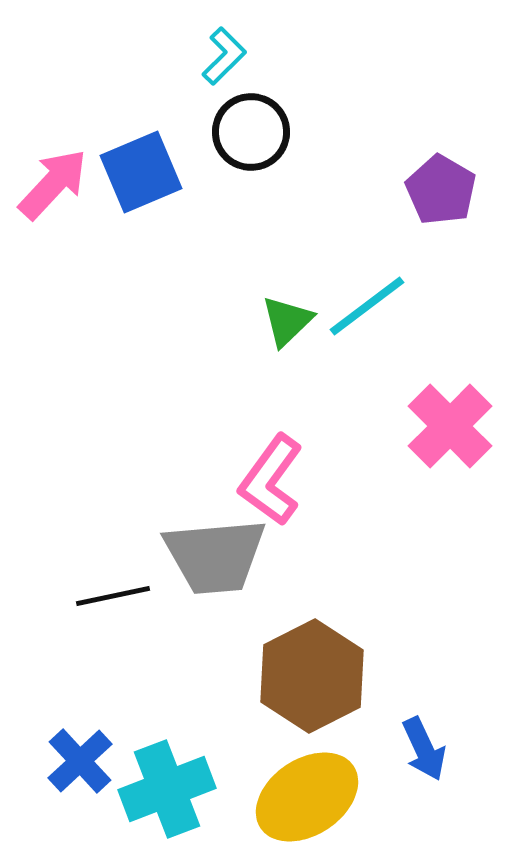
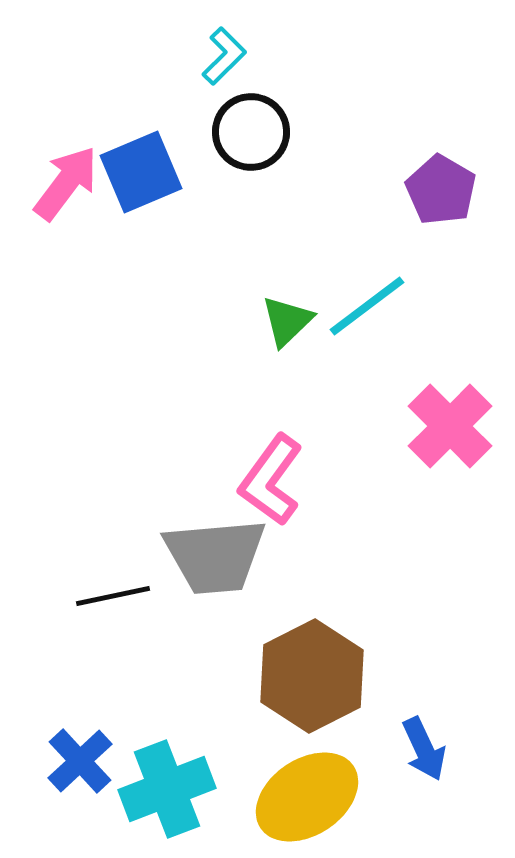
pink arrow: moved 13 px right, 1 px up; rotated 6 degrees counterclockwise
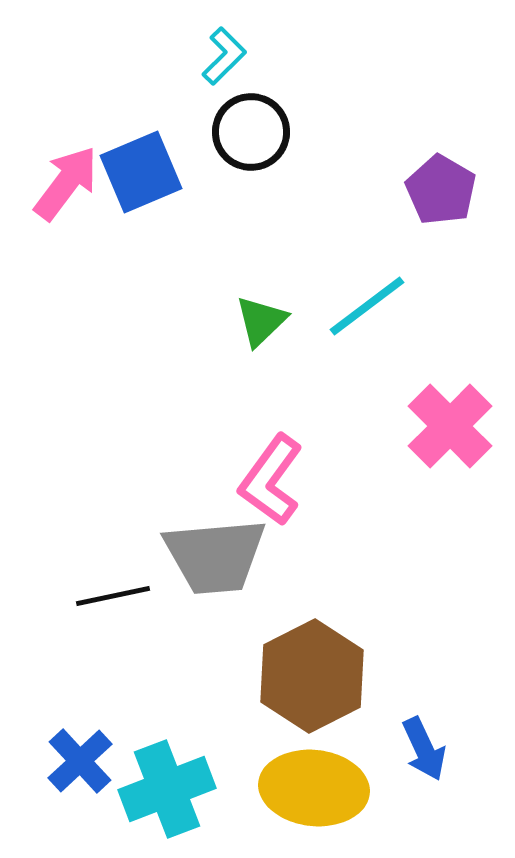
green triangle: moved 26 px left
yellow ellipse: moved 7 px right, 9 px up; rotated 40 degrees clockwise
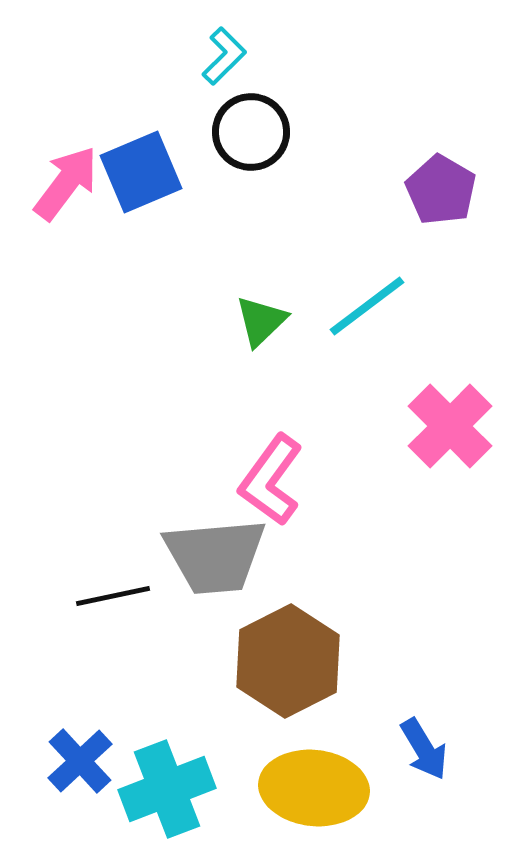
brown hexagon: moved 24 px left, 15 px up
blue arrow: rotated 6 degrees counterclockwise
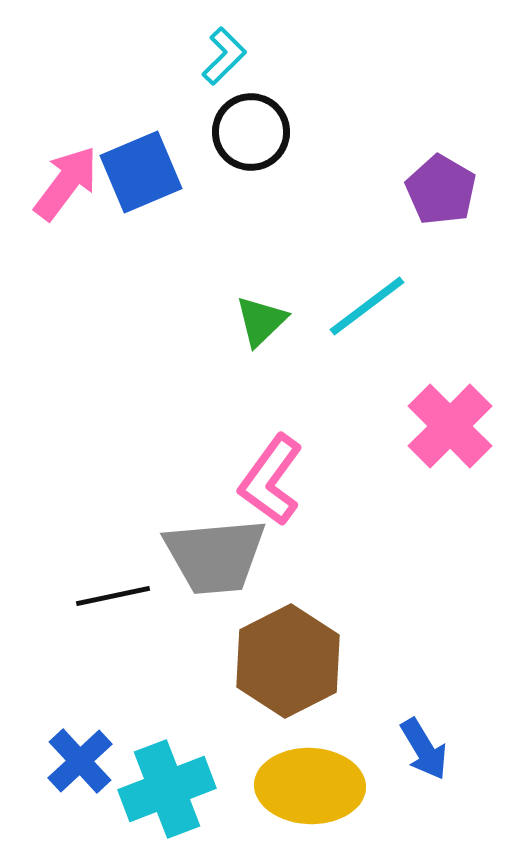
yellow ellipse: moved 4 px left, 2 px up; rotated 4 degrees counterclockwise
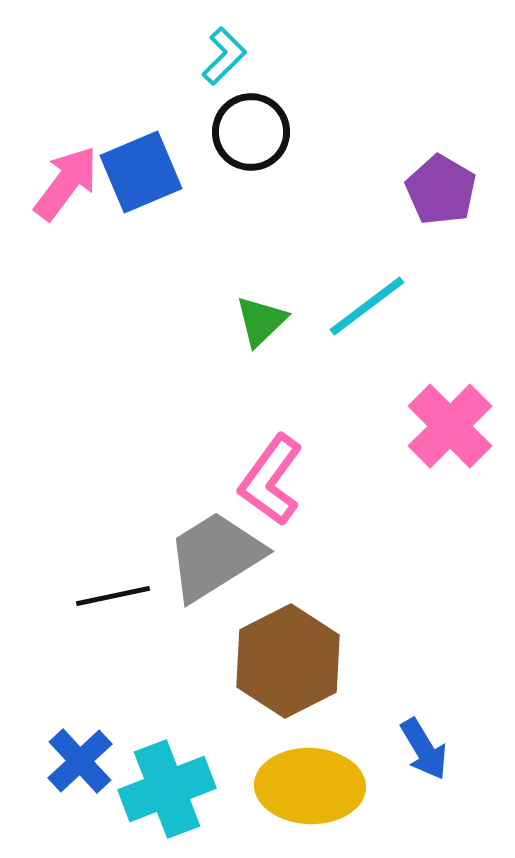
gray trapezoid: rotated 153 degrees clockwise
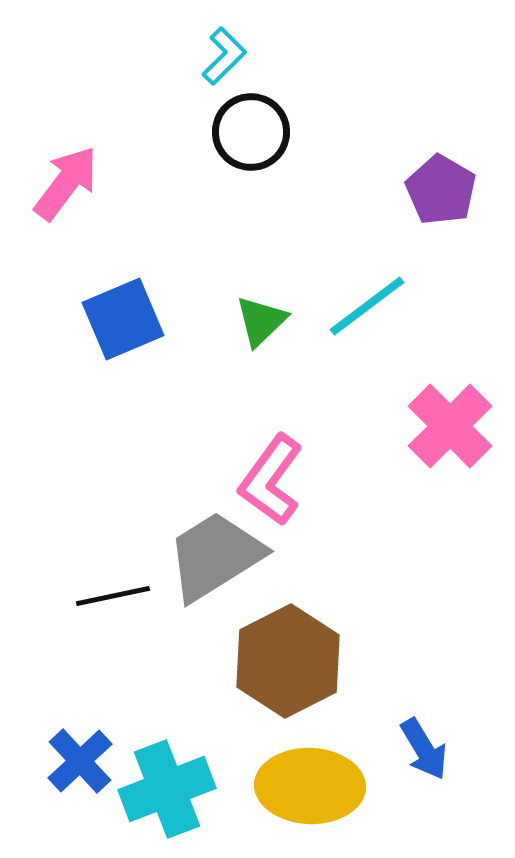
blue square: moved 18 px left, 147 px down
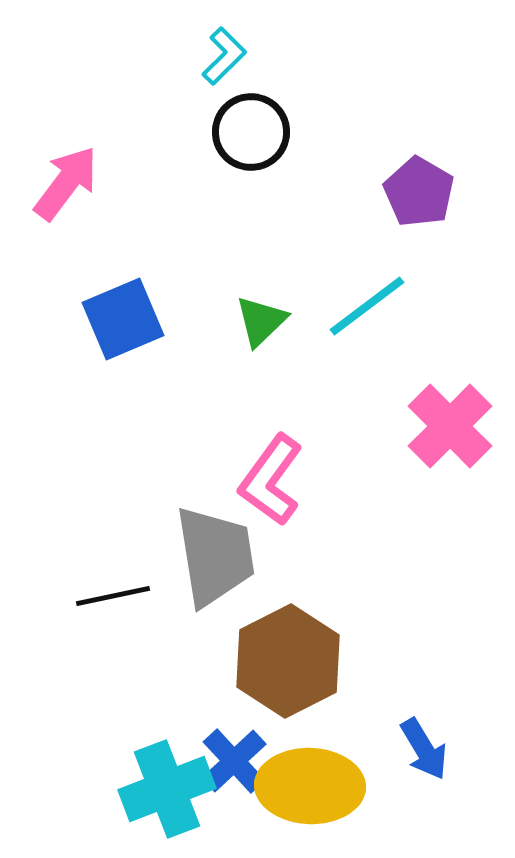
purple pentagon: moved 22 px left, 2 px down
gray trapezoid: rotated 113 degrees clockwise
blue cross: moved 154 px right
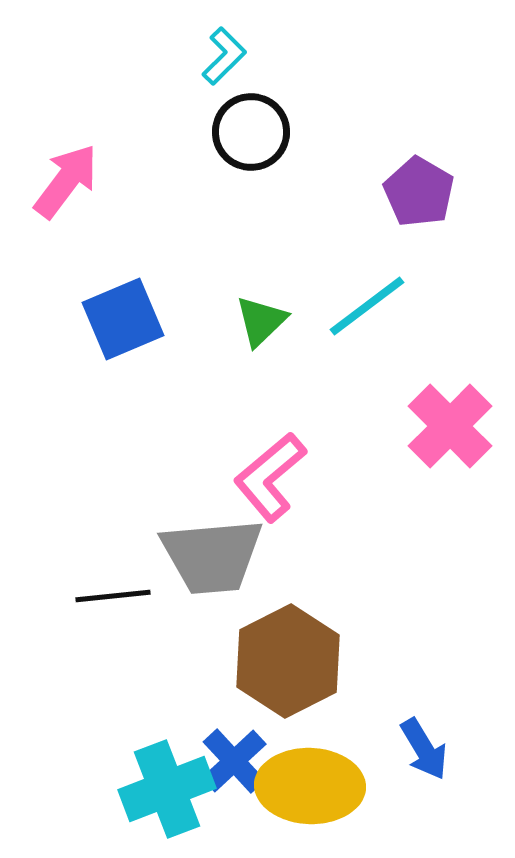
pink arrow: moved 2 px up
pink L-shape: moved 1 px left, 3 px up; rotated 14 degrees clockwise
gray trapezoid: moved 3 px left; rotated 94 degrees clockwise
black line: rotated 6 degrees clockwise
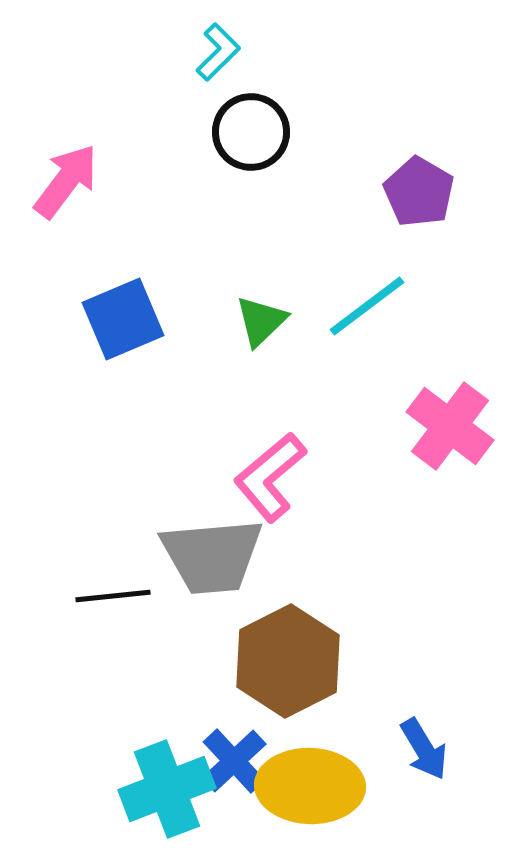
cyan L-shape: moved 6 px left, 4 px up
pink cross: rotated 8 degrees counterclockwise
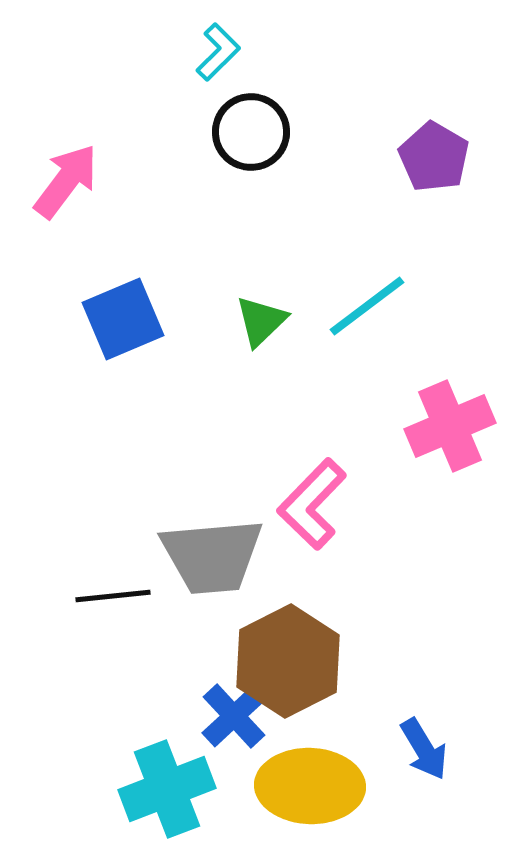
purple pentagon: moved 15 px right, 35 px up
pink cross: rotated 30 degrees clockwise
pink L-shape: moved 42 px right, 27 px down; rotated 6 degrees counterclockwise
blue cross: moved 45 px up
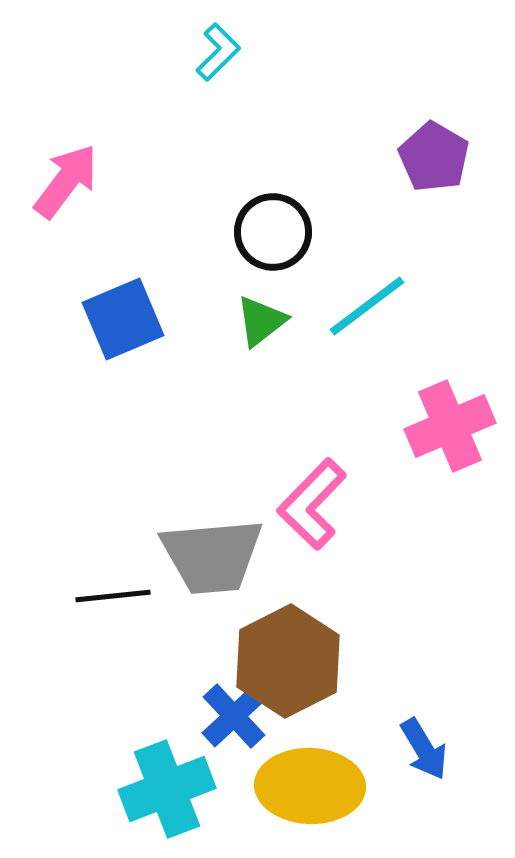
black circle: moved 22 px right, 100 px down
green triangle: rotated 6 degrees clockwise
